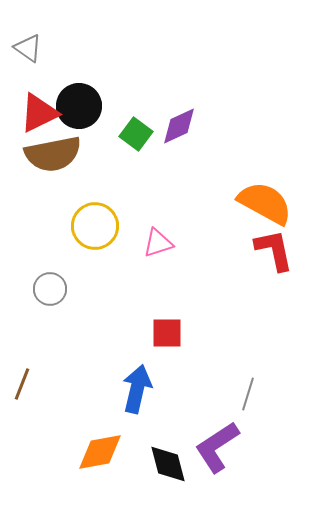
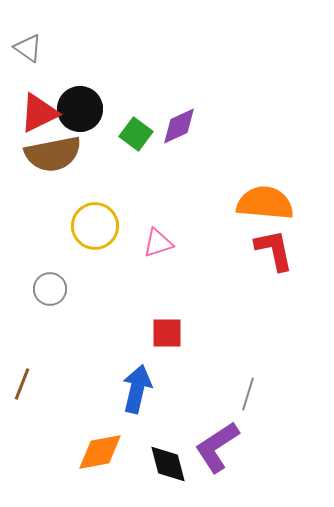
black circle: moved 1 px right, 3 px down
orange semicircle: rotated 24 degrees counterclockwise
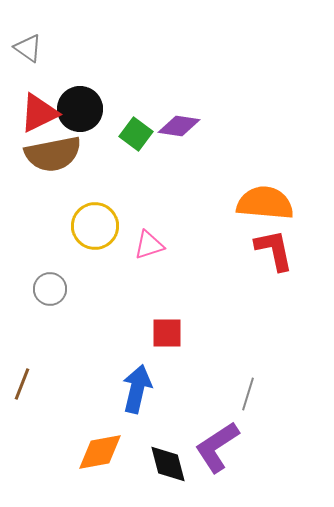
purple diamond: rotated 33 degrees clockwise
pink triangle: moved 9 px left, 2 px down
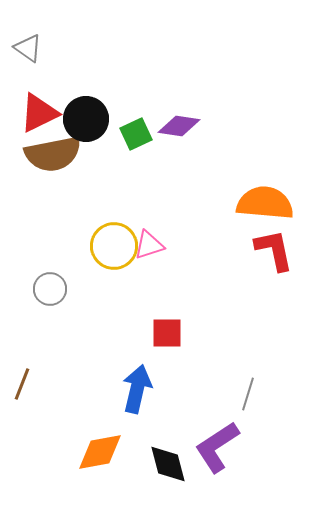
black circle: moved 6 px right, 10 px down
green square: rotated 28 degrees clockwise
yellow circle: moved 19 px right, 20 px down
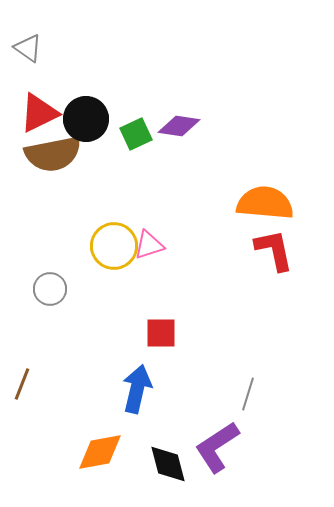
red square: moved 6 px left
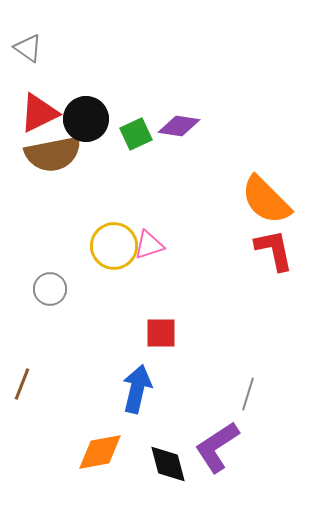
orange semicircle: moved 1 px right, 3 px up; rotated 140 degrees counterclockwise
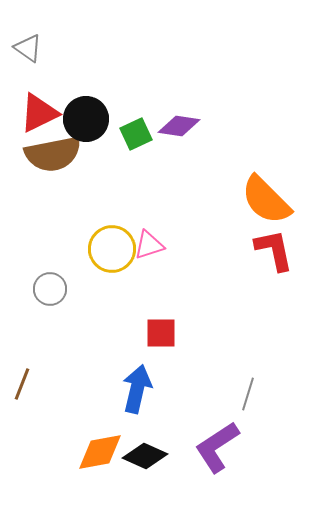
yellow circle: moved 2 px left, 3 px down
black diamond: moved 23 px left, 8 px up; rotated 51 degrees counterclockwise
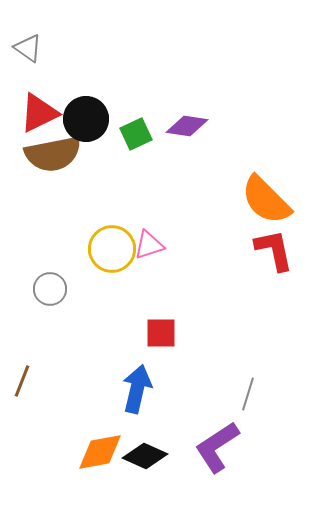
purple diamond: moved 8 px right
brown line: moved 3 px up
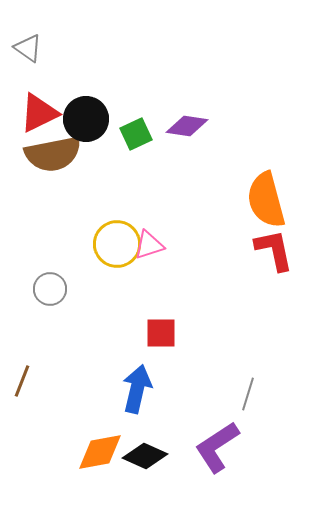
orange semicircle: rotated 30 degrees clockwise
yellow circle: moved 5 px right, 5 px up
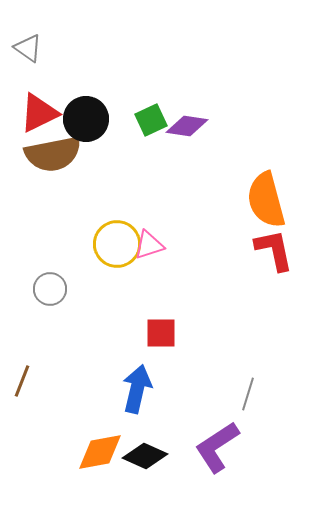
green square: moved 15 px right, 14 px up
